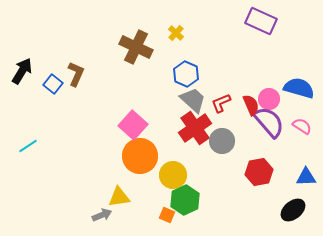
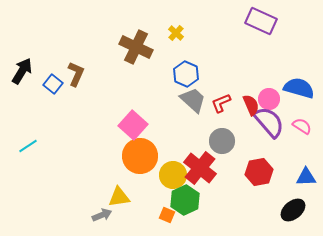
red cross: moved 5 px right, 40 px down; rotated 16 degrees counterclockwise
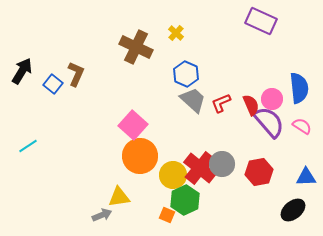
blue semicircle: rotated 68 degrees clockwise
pink circle: moved 3 px right
gray circle: moved 23 px down
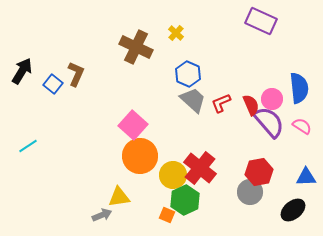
blue hexagon: moved 2 px right
gray circle: moved 28 px right, 28 px down
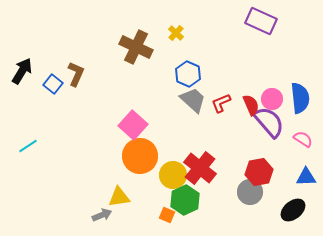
blue semicircle: moved 1 px right, 10 px down
pink semicircle: moved 1 px right, 13 px down
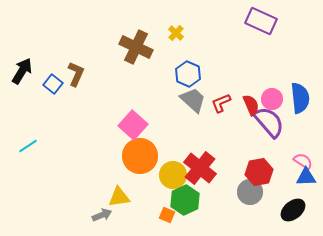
pink semicircle: moved 22 px down
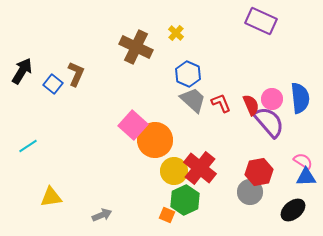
red L-shape: rotated 90 degrees clockwise
orange circle: moved 15 px right, 16 px up
yellow circle: moved 1 px right, 4 px up
yellow triangle: moved 68 px left
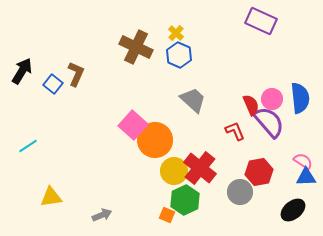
blue hexagon: moved 9 px left, 19 px up
red L-shape: moved 14 px right, 28 px down
gray circle: moved 10 px left
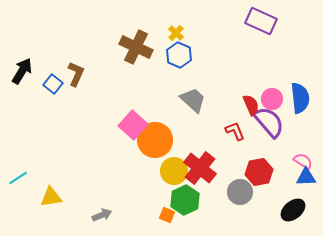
cyan line: moved 10 px left, 32 px down
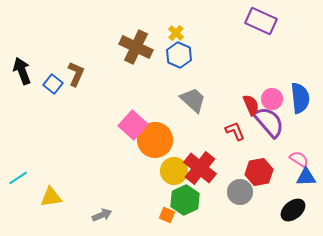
black arrow: rotated 52 degrees counterclockwise
pink semicircle: moved 4 px left, 2 px up
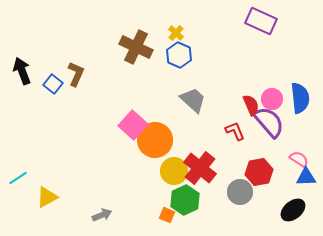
yellow triangle: moved 4 px left; rotated 20 degrees counterclockwise
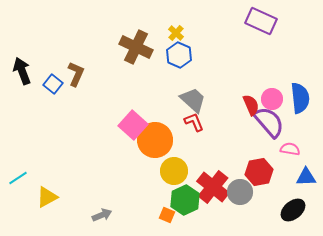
red L-shape: moved 41 px left, 9 px up
pink semicircle: moved 9 px left, 10 px up; rotated 24 degrees counterclockwise
red cross: moved 13 px right, 19 px down
